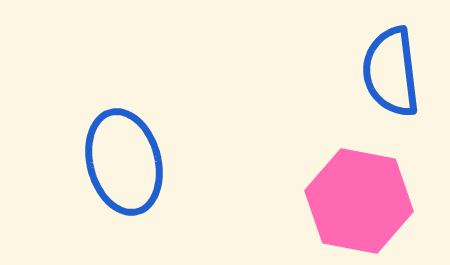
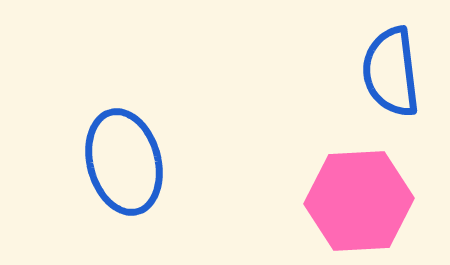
pink hexagon: rotated 14 degrees counterclockwise
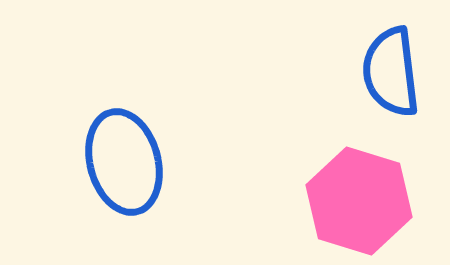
pink hexagon: rotated 20 degrees clockwise
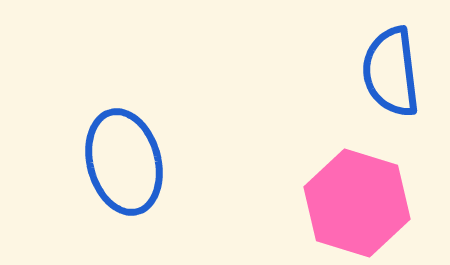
pink hexagon: moved 2 px left, 2 px down
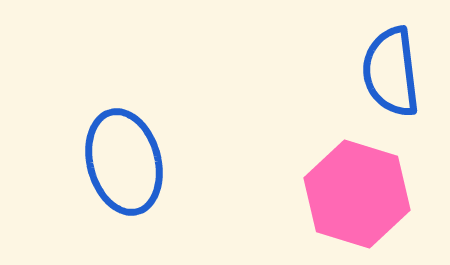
pink hexagon: moved 9 px up
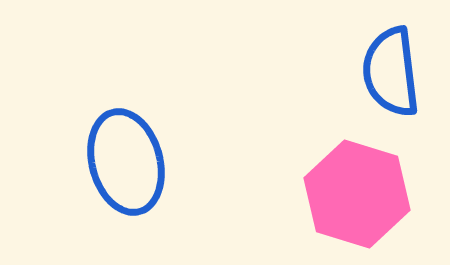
blue ellipse: moved 2 px right
